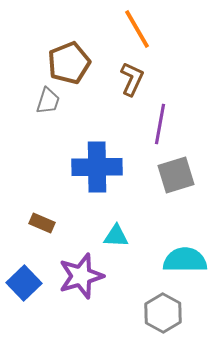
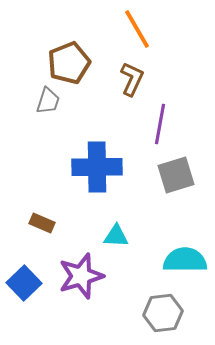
gray hexagon: rotated 24 degrees clockwise
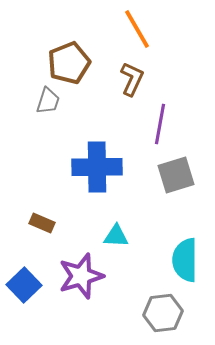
cyan semicircle: rotated 90 degrees counterclockwise
blue square: moved 2 px down
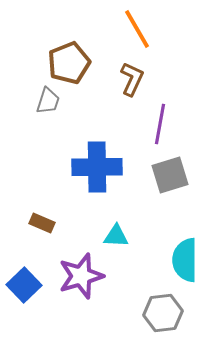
gray square: moved 6 px left
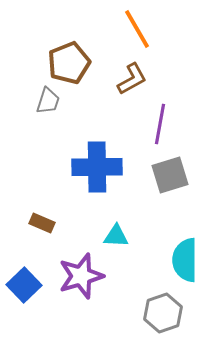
brown L-shape: rotated 36 degrees clockwise
gray hexagon: rotated 12 degrees counterclockwise
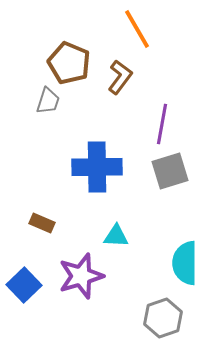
brown pentagon: rotated 27 degrees counterclockwise
brown L-shape: moved 12 px left, 2 px up; rotated 24 degrees counterclockwise
purple line: moved 2 px right
gray square: moved 4 px up
cyan semicircle: moved 3 px down
gray hexagon: moved 5 px down
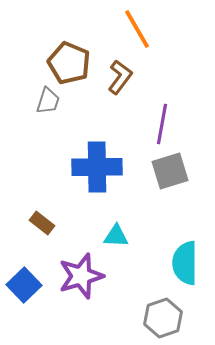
brown rectangle: rotated 15 degrees clockwise
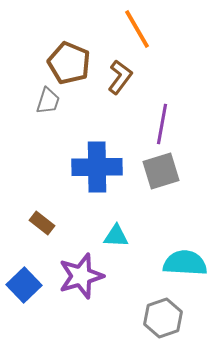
gray square: moved 9 px left
cyan semicircle: rotated 93 degrees clockwise
